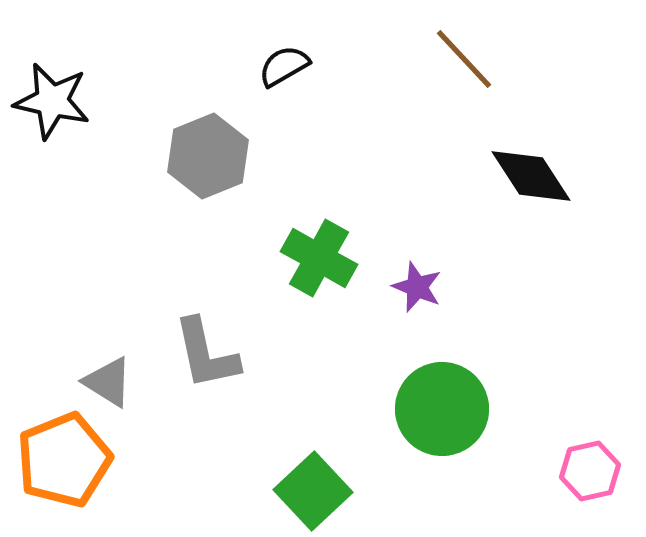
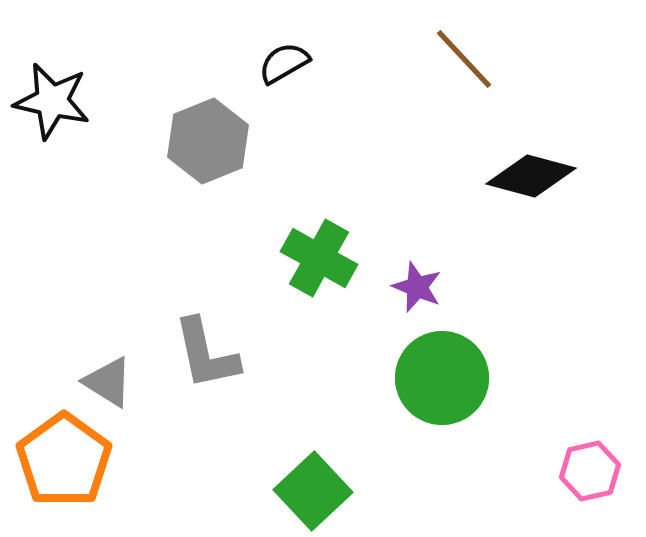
black semicircle: moved 3 px up
gray hexagon: moved 15 px up
black diamond: rotated 42 degrees counterclockwise
green circle: moved 31 px up
orange pentagon: rotated 14 degrees counterclockwise
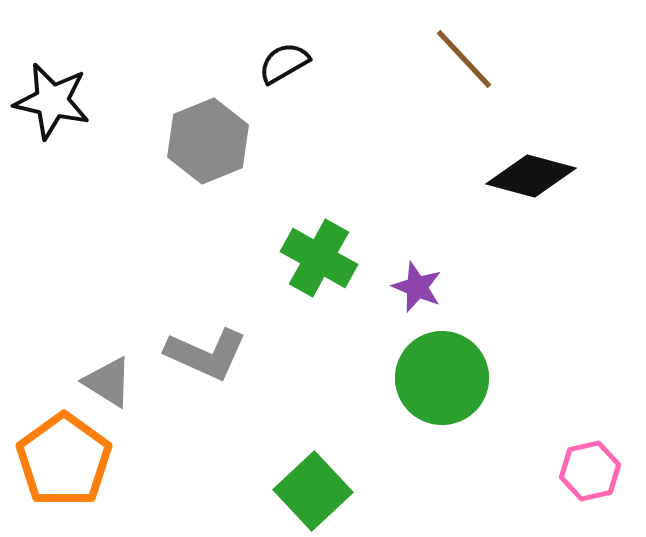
gray L-shape: rotated 54 degrees counterclockwise
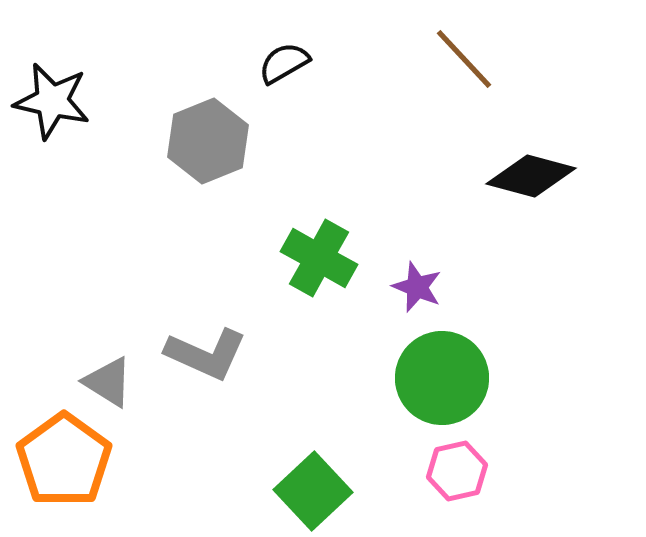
pink hexagon: moved 133 px left
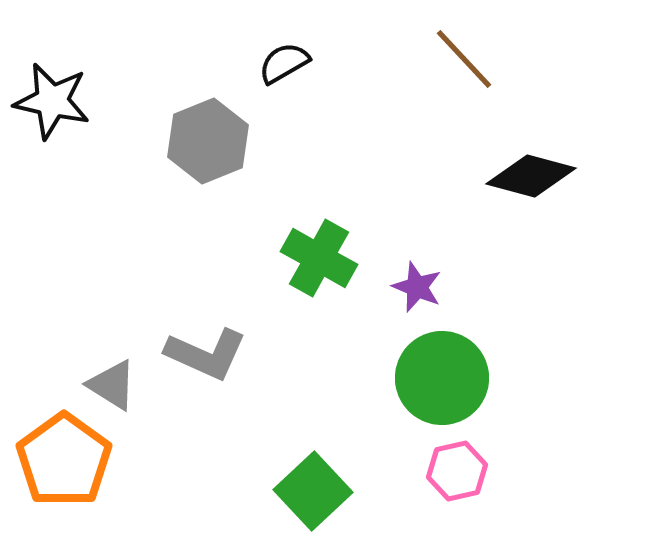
gray triangle: moved 4 px right, 3 px down
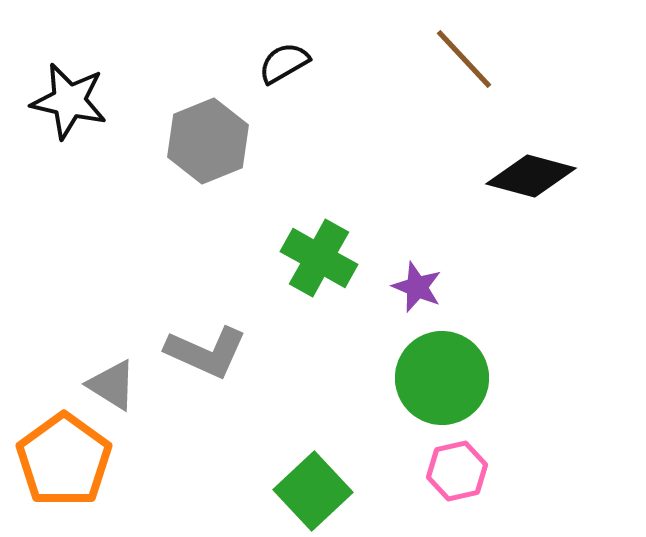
black star: moved 17 px right
gray L-shape: moved 2 px up
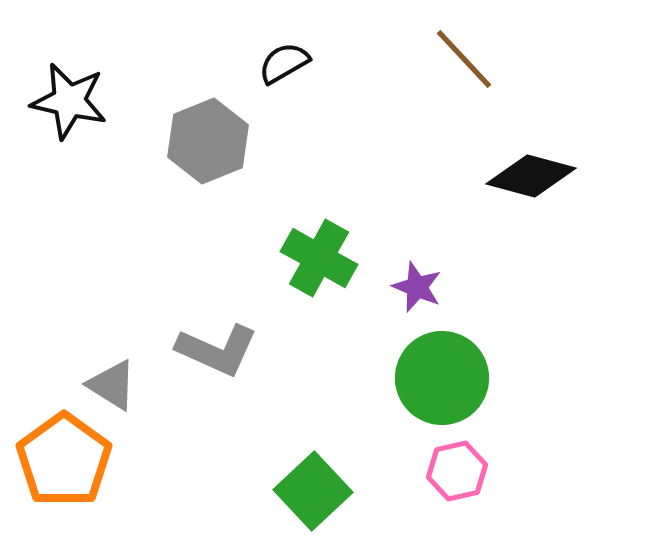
gray L-shape: moved 11 px right, 2 px up
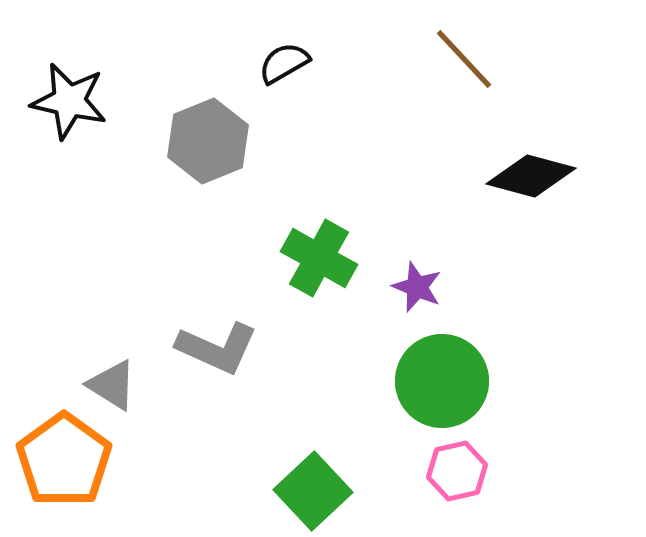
gray L-shape: moved 2 px up
green circle: moved 3 px down
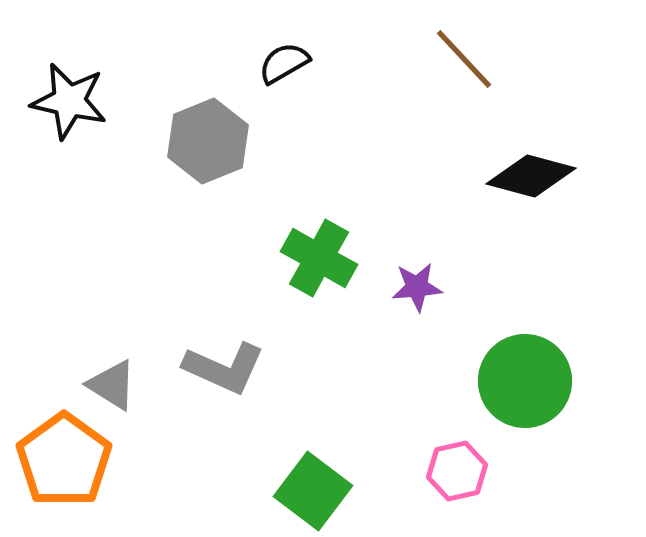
purple star: rotated 27 degrees counterclockwise
gray L-shape: moved 7 px right, 20 px down
green circle: moved 83 px right
green square: rotated 10 degrees counterclockwise
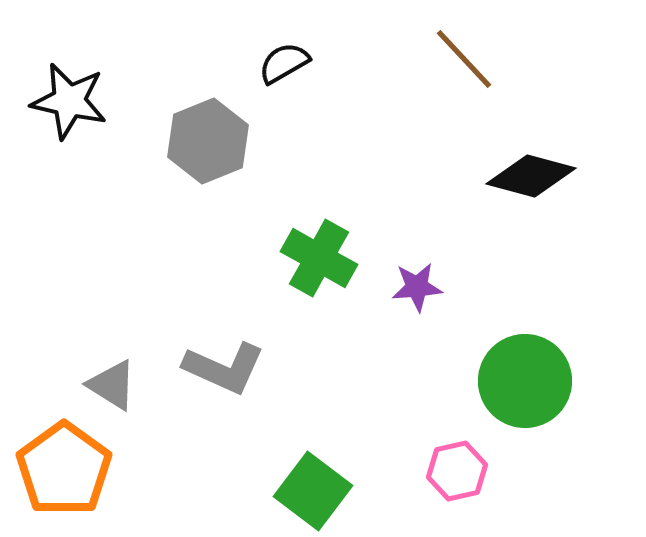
orange pentagon: moved 9 px down
